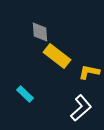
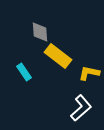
yellow rectangle: moved 1 px right
yellow L-shape: moved 1 px down
cyan rectangle: moved 1 px left, 22 px up; rotated 12 degrees clockwise
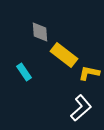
yellow rectangle: moved 6 px right, 1 px up
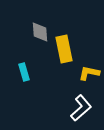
yellow rectangle: moved 6 px up; rotated 40 degrees clockwise
cyan rectangle: rotated 18 degrees clockwise
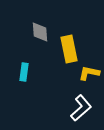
yellow rectangle: moved 5 px right
cyan rectangle: rotated 24 degrees clockwise
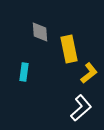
yellow L-shape: rotated 130 degrees clockwise
